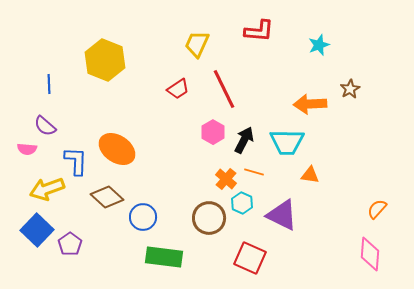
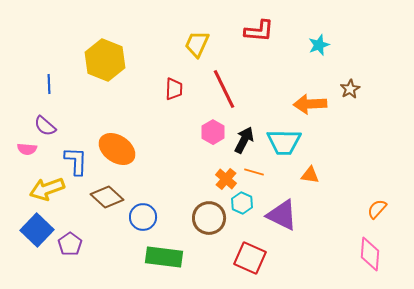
red trapezoid: moved 4 px left; rotated 55 degrees counterclockwise
cyan trapezoid: moved 3 px left
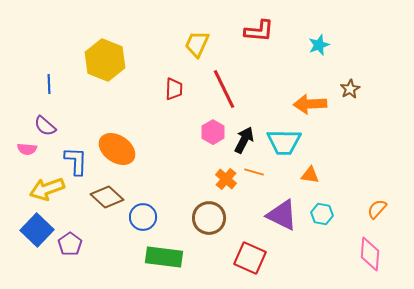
cyan hexagon: moved 80 px right, 11 px down; rotated 15 degrees counterclockwise
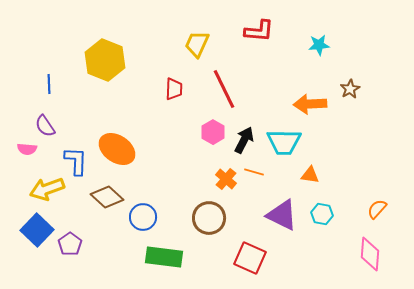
cyan star: rotated 15 degrees clockwise
purple semicircle: rotated 15 degrees clockwise
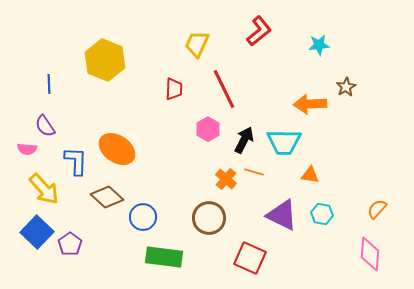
red L-shape: rotated 44 degrees counterclockwise
brown star: moved 4 px left, 2 px up
pink hexagon: moved 5 px left, 3 px up
yellow arrow: moved 3 px left; rotated 112 degrees counterclockwise
blue square: moved 2 px down
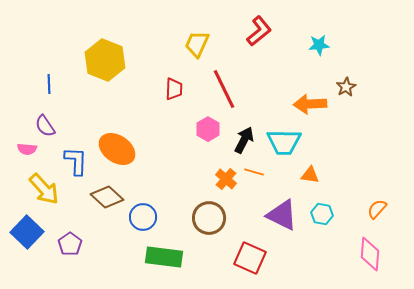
blue square: moved 10 px left
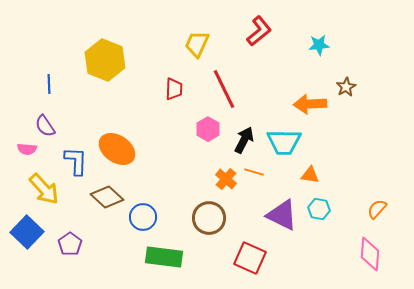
cyan hexagon: moved 3 px left, 5 px up
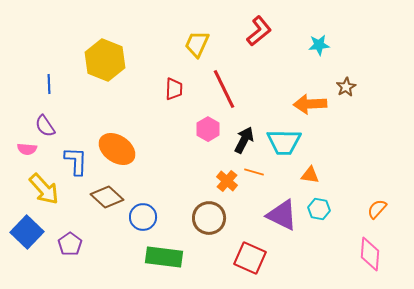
orange cross: moved 1 px right, 2 px down
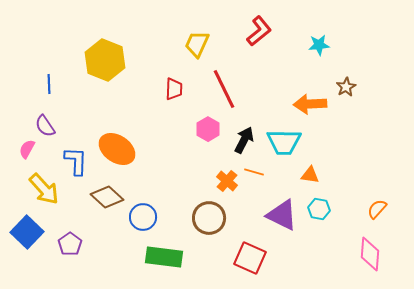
pink semicircle: rotated 114 degrees clockwise
